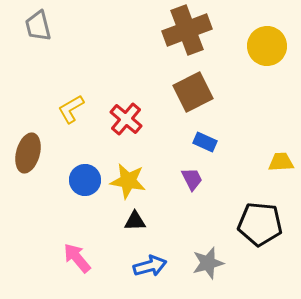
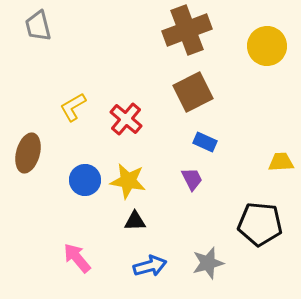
yellow L-shape: moved 2 px right, 2 px up
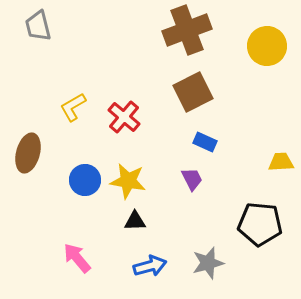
red cross: moved 2 px left, 2 px up
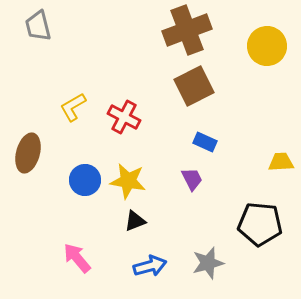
brown square: moved 1 px right, 6 px up
red cross: rotated 12 degrees counterclockwise
black triangle: rotated 20 degrees counterclockwise
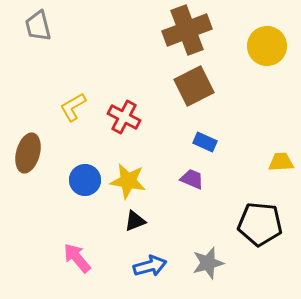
purple trapezoid: rotated 40 degrees counterclockwise
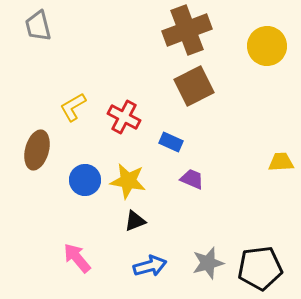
blue rectangle: moved 34 px left
brown ellipse: moved 9 px right, 3 px up
black pentagon: moved 44 px down; rotated 12 degrees counterclockwise
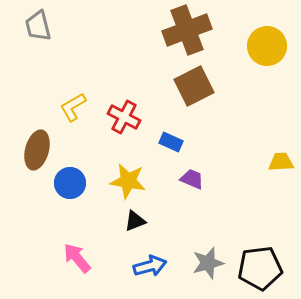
blue circle: moved 15 px left, 3 px down
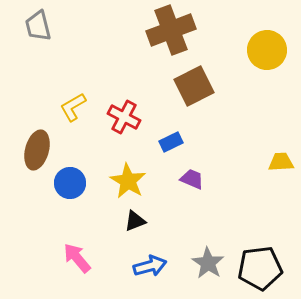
brown cross: moved 16 px left
yellow circle: moved 4 px down
blue rectangle: rotated 50 degrees counterclockwise
yellow star: rotated 21 degrees clockwise
gray star: rotated 24 degrees counterclockwise
